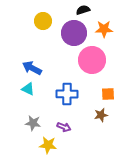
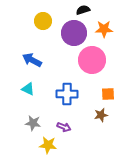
blue arrow: moved 8 px up
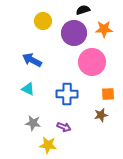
pink circle: moved 2 px down
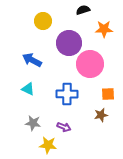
purple circle: moved 5 px left, 10 px down
pink circle: moved 2 px left, 2 px down
